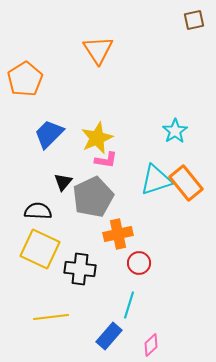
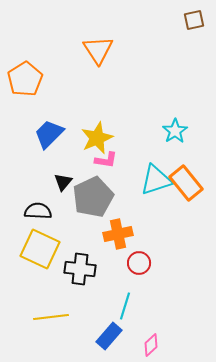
cyan line: moved 4 px left, 1 px down
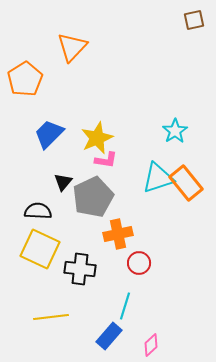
orange triangle: moved 26 px left, 3 px up; rotated 16 degrees clockwise
cyan triangle: moved 2 px right, 2 px up
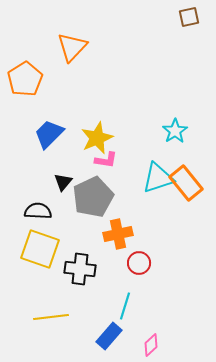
brown square: moved 5 px left, 3 px up
yellow square: rotated 6 degrees counterclockwise
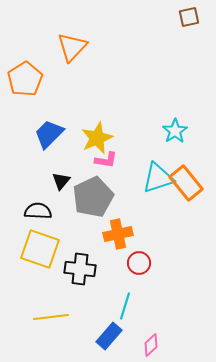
black triangle: moved 2 px left, 1 px up
